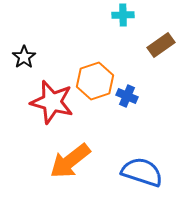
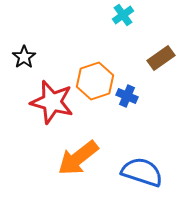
cyan cross: rotated 35 degrees counterclockwise
brown rectangle: moved 13 px down
orange arrow: moved 8 px right, 3 px up
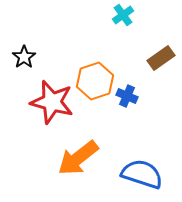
blue semicircle: moved 2 px down
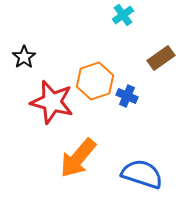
orange arrow: rotated 12 degrees counterclockwise
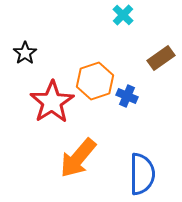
cyan cross: rotated 10 degrees counterclockwise
black star: moved 1 px right, 4 px up
red star: rotated 24 degrees clockwise
blue semicircle: rotated 72 degrees clockwise
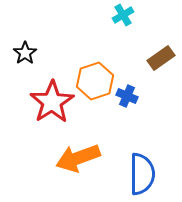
cyan cross: rotated 15 degrees clockwise
orange arrow: rotated 30 degrees clockwise
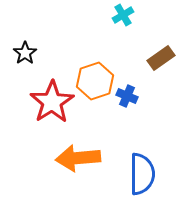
orange arrow: rotated 15 degrees clockwise
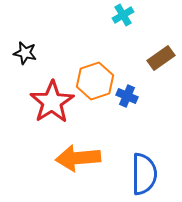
black star: rotated 25 degrees counterclockwise
blue semicircle: moved 2 px right
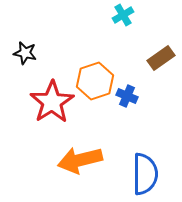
orange arrow: moved 2 px right, 2 px down; rotated 9 degrees counterclockwise
blue semicircle: moved 1 px right
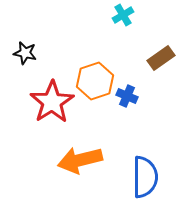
blue semicircle: moved 3 px down
